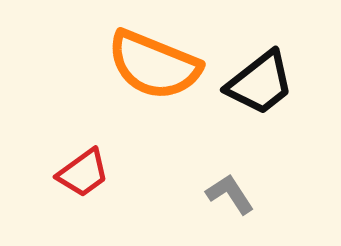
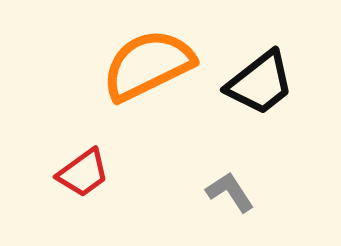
orange semicircle: moved 6 px left; rotated 132 degrees clockwise
gray L-shape: moved 2 px up
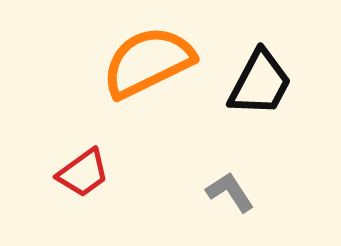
orange semicircle: moved 3 px up
black trapezoid: rotated 24 degrees counterclockwise
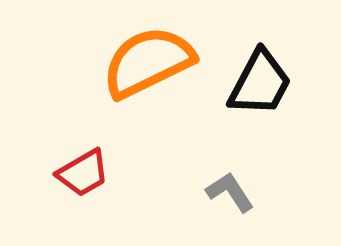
red trapezoid: rotated 6 degrees clockwise
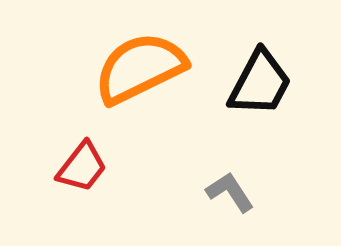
orange semicircle: moved 8 px left, 6 px down
red trapezoid: moved 1 px left, 6 px up; rotated 22 degrees counterclockwise
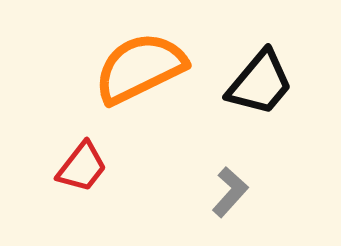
black trapezoid: rotated 12 degrees clockwise
gray L-shape: rotated 75 degrees clockwise
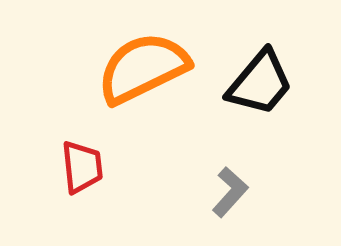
orange semicircle: moved 3 px right
red trapezoid: rotated 44 degrees counterclockwise
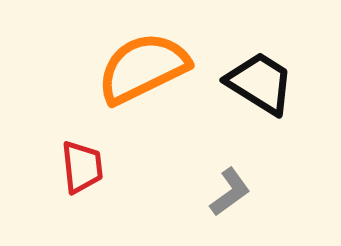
black trapezoid: rotated 98 degrees counterclockwise
gray L-shape: rotated 12 degrees clockwise
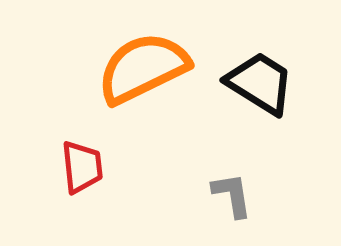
gray L-shape: moved 2 px right, 3 px down; rotated 63 degrees counterclockwise
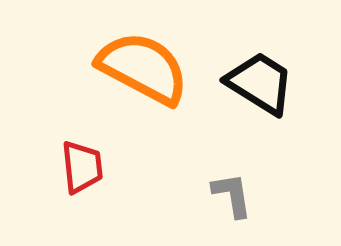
orange semicircle: rotated 54 degrees clockwise
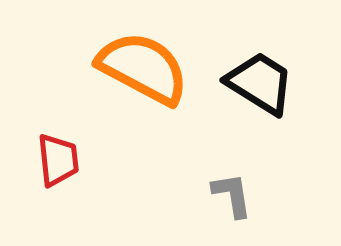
red trapezoid: moved 24 px left, 7 px up
